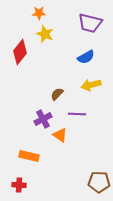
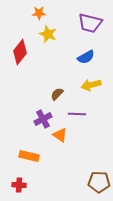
yellow star: moved 3 px right
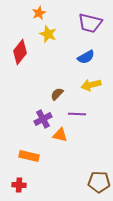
orange star: rotated 24 degrees counterclockwise
orange triangle: rotated 21 degrees counterclockwise
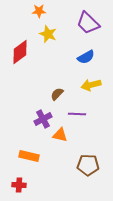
orange star: moved 2 px up; rotated 24 degrees clockwise
purple trapezoid: moved 2 px left; rotated 30 degrees clockwise
red diamond: rotated 15 degrees clockwise
brown pentagon: moved 11 px left, 17 px up
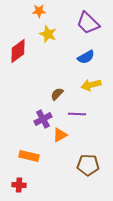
red diamond: moved 2 px left, 1 px up
orange triangle: rotated 42 degrees counterclockwise
